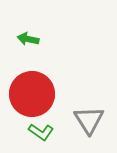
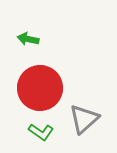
red circle: moved 8 px right, 6 px up
gray triangle: moved 5 px left, 1 px up; rotated 20 degrees clockwise
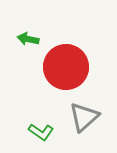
red circle: moved 26 px right, 21 px up
gray triangle: moved 2 px up
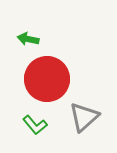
red circle: moved 19 px left, 12 px down
green L-shape: moved 6 px left, 7 px up; rotated 15 degrees clockwise
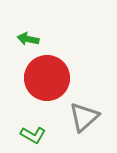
red circle: moved 1 px up
green L-shape: moved 2 px left, 10 px down; rotated 20 degrees counterclockwise
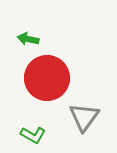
gray triangle: rotated 12 degrees counterclockwise
